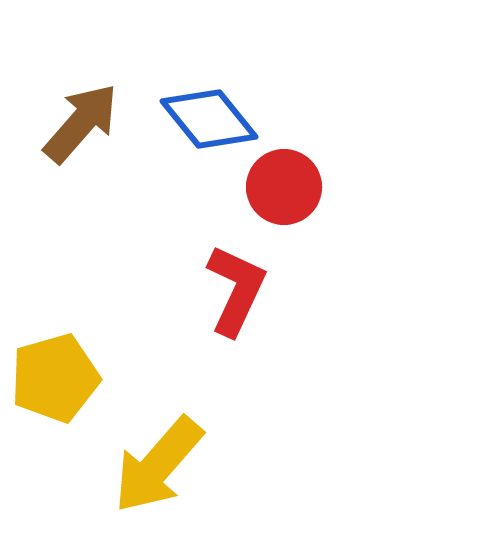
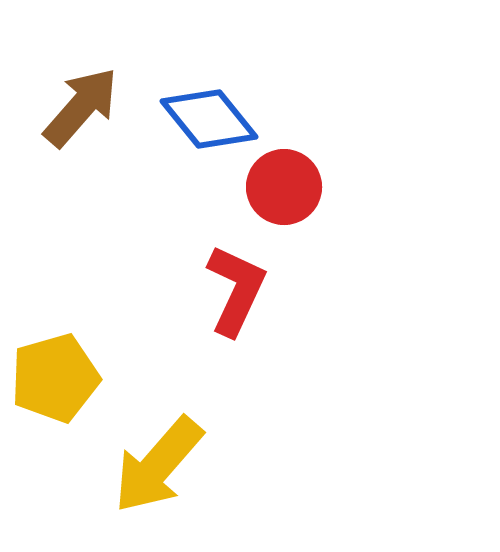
brown arrow: moved 16 px up
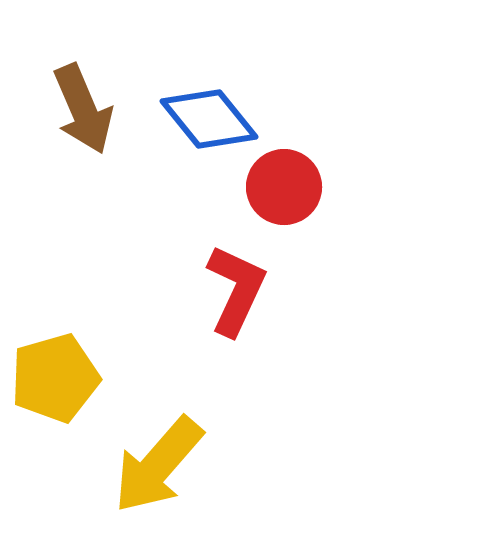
brown arrow: moved 2 px right, 2 px down; rotated 116 degrees clockwise
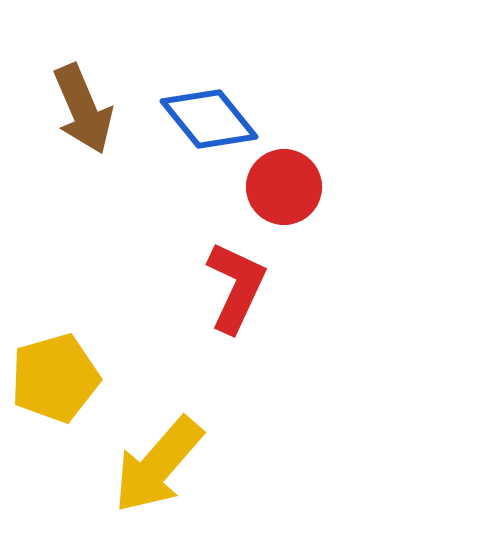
red L-shape: moved 3 px up
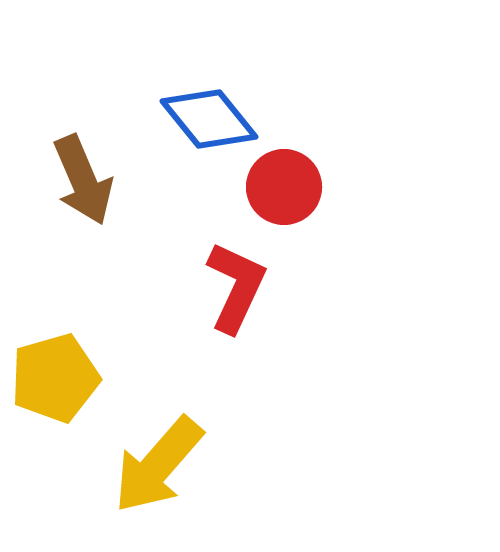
brown arrow: moved 71 px down
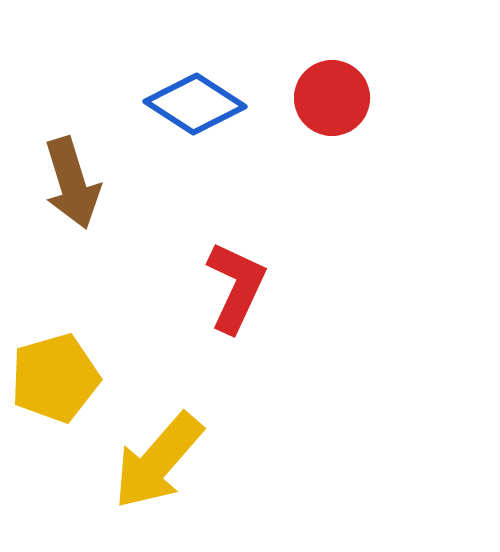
blue diamond: moved 14 px left, 15 px up; rotated 18 degrees counterclockwise
brown arrow: moved 11 px left, 3 px down; rotated 6 degrees clockwise
red circle: moved 48 px right, 89 px up
yellow arrow: moved 4 px up
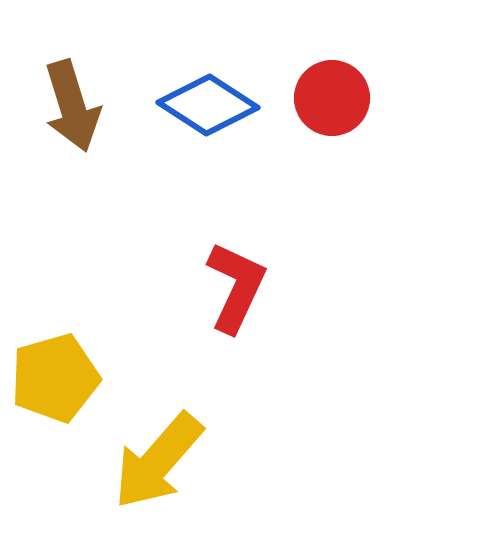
blue diamond: moved 13 px right, 1 px down
brown arrow: moved 77 px up
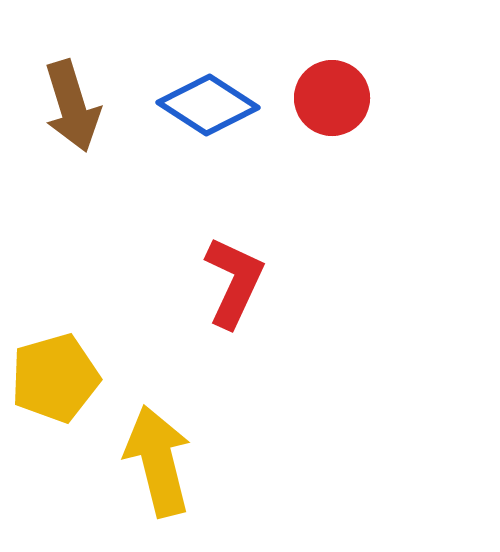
red L-shape: moved 2 px left, 5 px up
yellow arrow: rotated 125 degrees clockwise
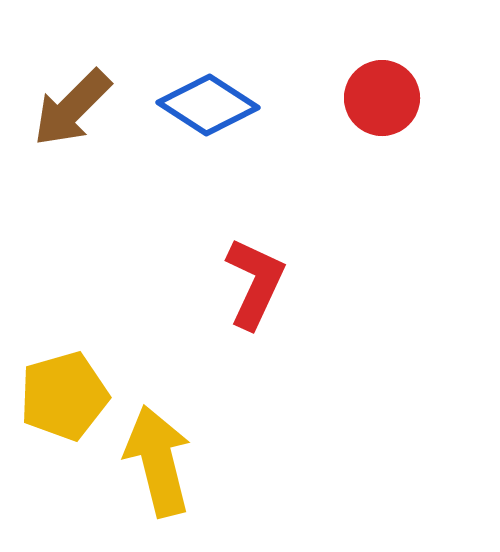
red circle: moved 50 px right
brown arrow: moved 2 px down; rotated 62 degrees clockwise
red L-shape: moved 21 px right, 1 px down
yellow pentagon: moved 9 px right, 18 px down
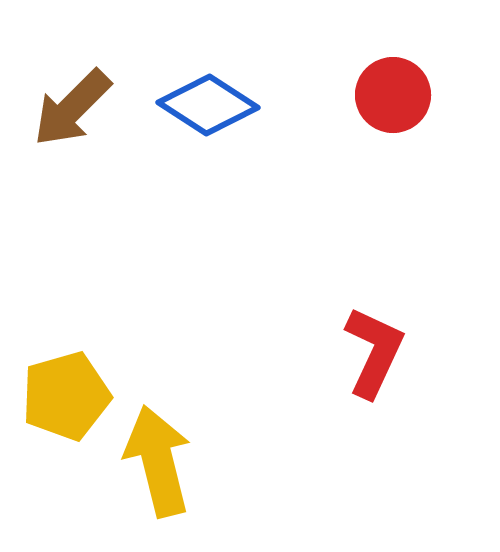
red circle: moved 11 px right, 3 px up
red L-shape: moved 119 px right, 69 px down
yellow pentagon: moved 2 px right
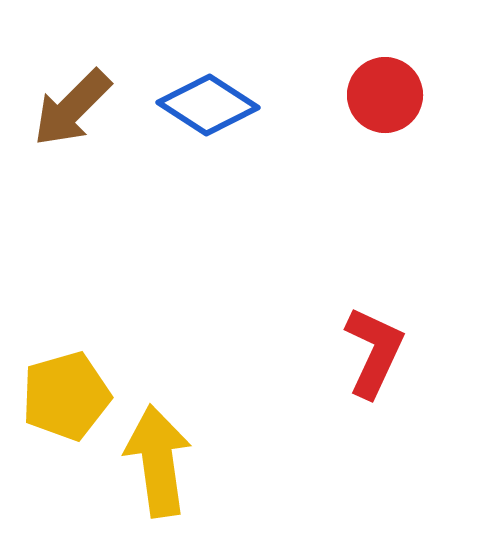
red circle: moved 8 px left
yellow arrow: rotated 6 degrees clockwise
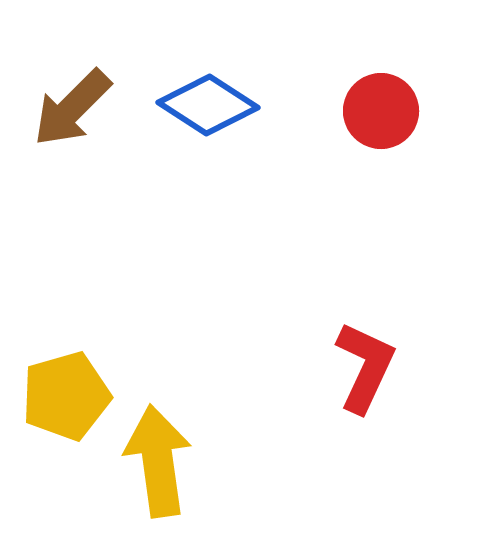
red circle: moved 4 px left, 16 px down
red L-shape: moved 9 px left, 15 px down
